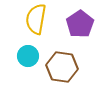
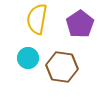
yellow semicircle: moved 1 px right
cyan circle: moved 2 px down
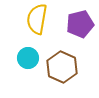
purple pentagon: rotated 20 degrees clockwise
brown hexagon: rotated 16 degrees clockwise
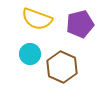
yellow semicircle: rotated 80 degrees counterclockwise
cyan circle: moved 2 px right, 4 px up
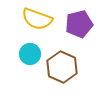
purple pentagon: moved 1 px left
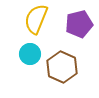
yellow semicircle: moved 1 px left; rotated 92 degrees clockwise
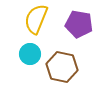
purple pentagon: rotated 24 degrees clockwise
brown hexagon: rotated 12 degrees counterclockwise
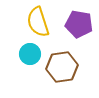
yellow semicircle: moved 2 px right, 3 px down; rotated 40 degrees counterclockwise
brown hexagon: rotated 20 degrees counterclockwise
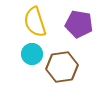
yellow semicircle: moved 3 px left
cyan circle: moved 2 px right
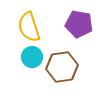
yellow semicircle: moved 6 px left, 5 px down
cyan circle: moved 3 px down
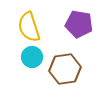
brown hexagon: moved 3 px right, 2 px down
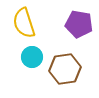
yellow semicircle: moved 5 px left, 4 px up
